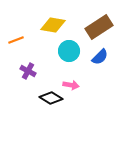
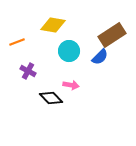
brown rectangle: moved 13 px right, 8 px down
orange line: moved 1 px right, 2 px down
black diamond: rotated 15 degrees clockwise
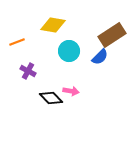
pink arrow: moved 6 px down
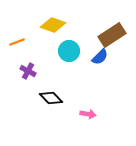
yellow diamond: rotated 10 degrees clockwise
pink arrow: moved 17 px right, 23 px down
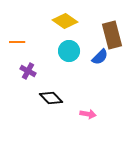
yellow diamond: moved 12 px right, 4 px up; rotated 15 degrees clockwise
brown rectangle: rotated 72 degrees counterclockwise
orange line: rotated 21 degrees clockwise
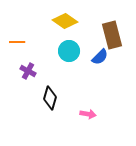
black diamond: moved 1 px left; rotated 60 degrees clockwise
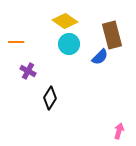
orange line: moved 1 px left
cyan circle: moved 7 px up
black diamond: rotated 15 degrees clockwise
pink arrow: moved 31 px right, 17 px down; rotated 84 degrees counterclockwise
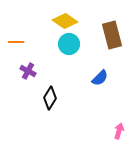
blue semicircle: moved 21 px down
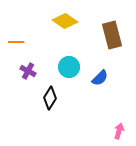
cyan circle: moved 23 px down
